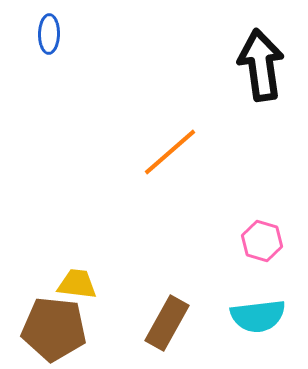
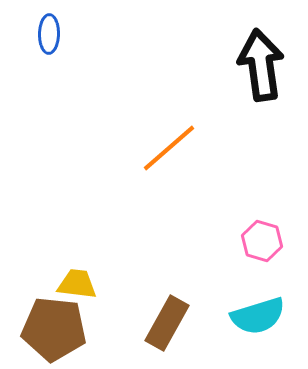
orange line: moved 1 px left, 4 px up
cyan semicircle: rotated 10 degrees counterclockwise
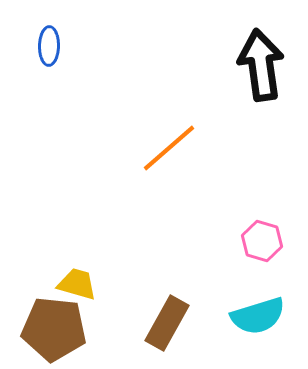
blue ellipse: moved 12 px down
yellow trapezoid: rotated 9 degrees clockwise
